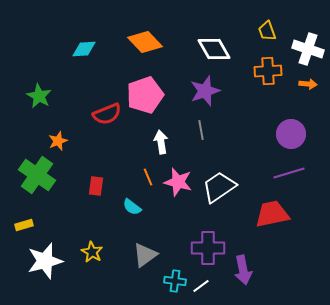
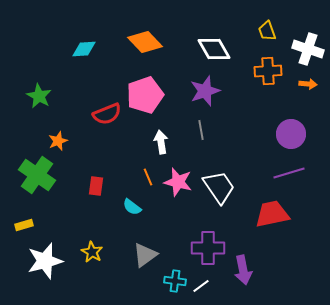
white trapezoid: rotated 90 degrees clockwise
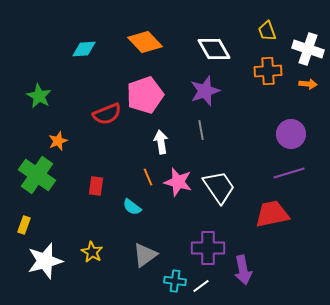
yellow rectangle: rotated 54 degrees counterclockwise
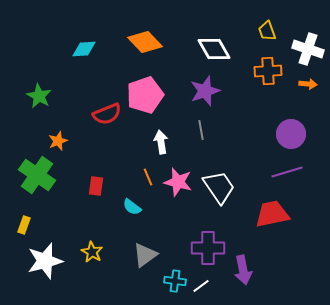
purple line: moved 2 px left, 1 px up
